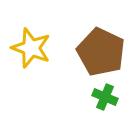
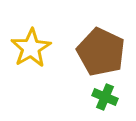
yellow star: rotated 21 degrees clockwise
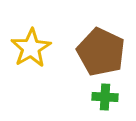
green cross: rotated 20 degrees counterclockwise
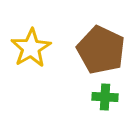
brown pentagon: moved 2 px up
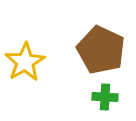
yellow star: moved 6 px left, 14 px down
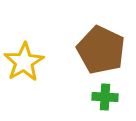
yellow star: moved 1 px left
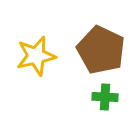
yellow star: moved 12 px right, 6 px up; rotated 18 degrees clockwise
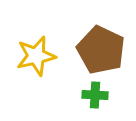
green cross: moved 10 px left, 2 px up
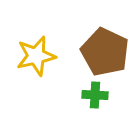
brown pentagon: moved 4 px right, 2 px down
